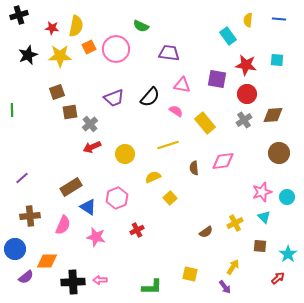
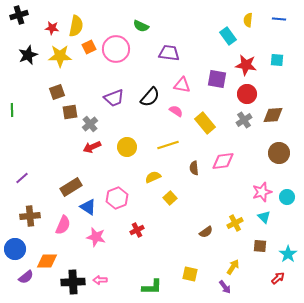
yellow circle at (125, 154): moved 2 px right, 7 px up
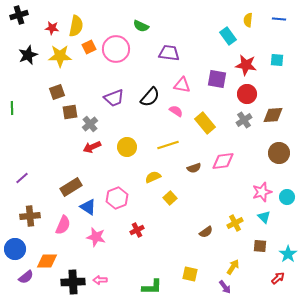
green line at (12, 110): moved 2 px up
brown semicircle at (194, 168): rotated 104 degrees counterclockwise
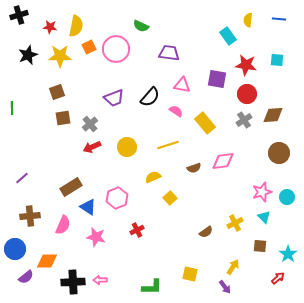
red star at (52, 28): moved 2 px left, 1 px up
brown square at (70, 112): moved 7 px left, 6 px down
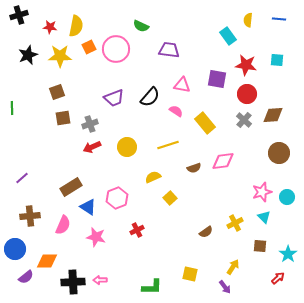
purple trapezoid at (169, 53): moved 3 px up
gray cross at (244, 120): rotated 14 degrees counterclockwise
gray cross at (90, 124): rotated 21 degrees clockwise
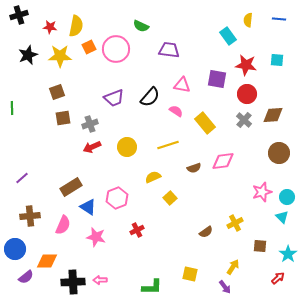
cyan triangle at (264, 217): moved 18 px right
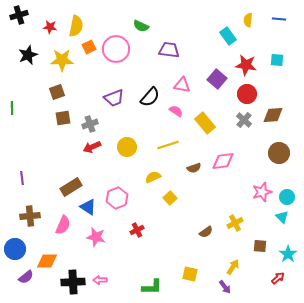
yellow star at (60, 56): moved 2 px right, 4 px down
purple square at (217, 79): rotated 30 degrees clockwise
purple line at (22, 178): rotated 56 degrees counterclockwise
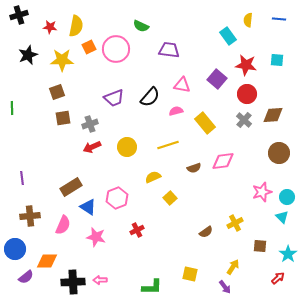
pink semicircle at (176, 111): rotated 48 degrees counterclockwise
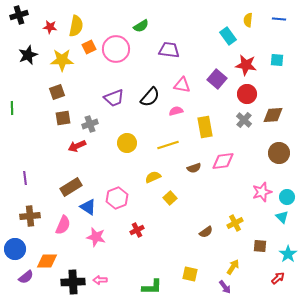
green semicircle at (141, 26): rotated 56 degrees counterclockwise
yellow rectangle at (205, 123): moved 4 px down; rotated 30 degrees clockwise
red arrow at (92, 147): moved 15 px left, 1 px up
yellow circle at (127, 147): moved 4 px up
purple line at (22, 178): moved 3 px right
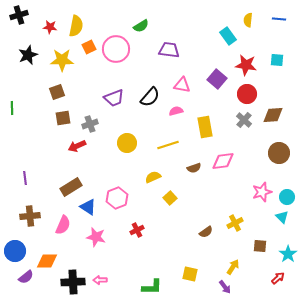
blue circle at (15, 249): moved 2 px down
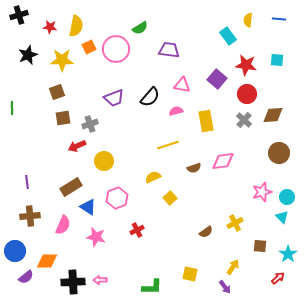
green semicircle at (141, 26): moved 1 px left, 2 px down
yellow rectangle at (205, 127): moved 1 px right, 6 px up
yellow circle at (127, 143): moved 23 px left, 18 px down
purple line at (25, 178): moved 2 px right, 4 px down
